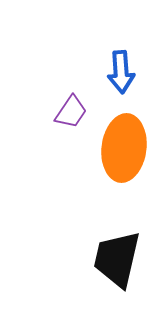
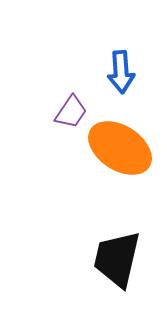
orange ellipse: moved 4 px left; rotated 64 degrees counterclockwise
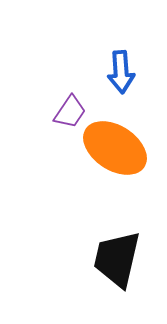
purple trapezoid: moved 1 px left
orange ellipse: moved 5 px left
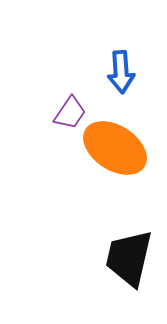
purple trapezoid: moved 1 px down
black trapezoid: moved 12 px right, 1 px up
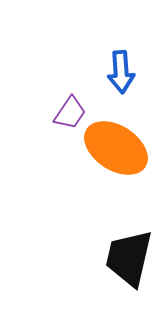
orange ellipse: moved 1 px right
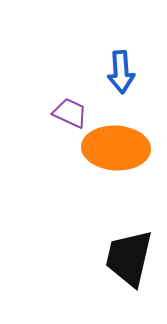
purple trapezoid: rotated 99 degrees counterclockwise
orange ellipse: rotated 30 degrees counterclockwise
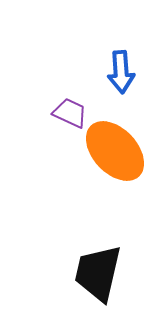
orange ellipse: moved 1 px left, 3 px down; rotated 44 degrees clockwise
black trapezoid: moved 31 px left, 15 px down
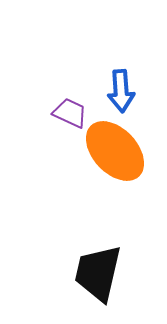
blue arrow: moved 19 px down
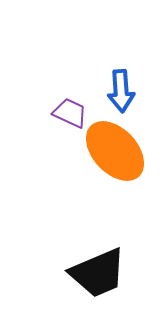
black trapezoid: rotated 126 degrees counterclockwise
